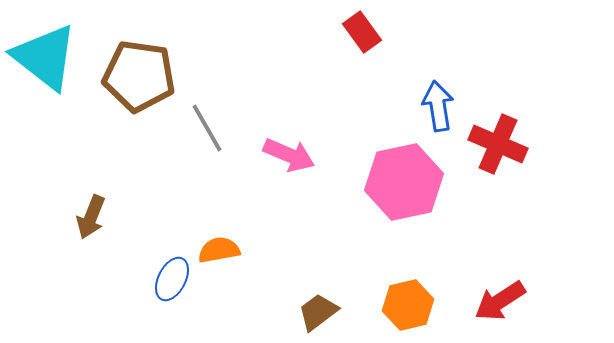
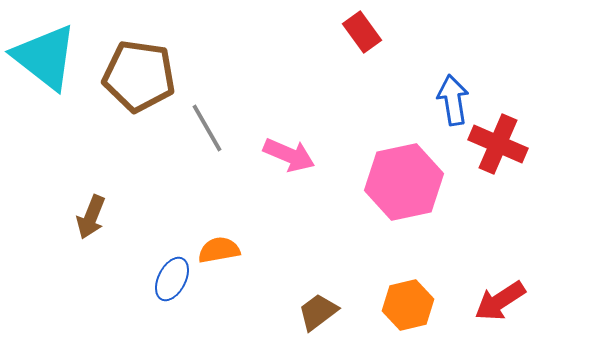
blue arrow: moved 15 px right, 6 px up
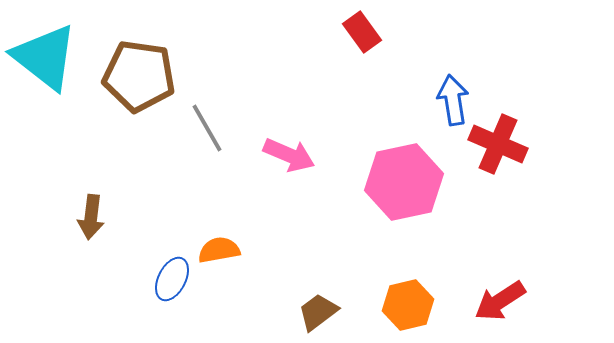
brown arrow: rotated 15 degrees counterclockwise
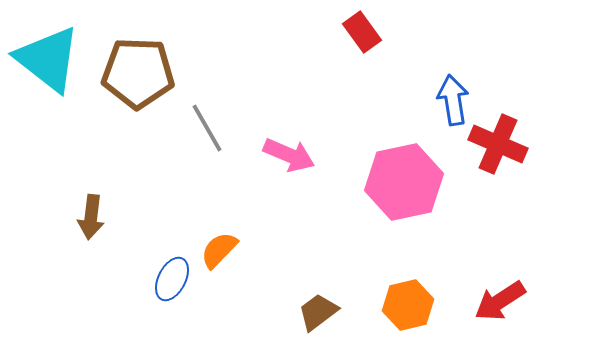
cyan triangle: moved 3 px right, 2 px down
brown pentagon: moved 1 px left, 3 px up; rotated 6 degrees counterclockwise
orange semicircle: rotated 36 degrees counterclockwise
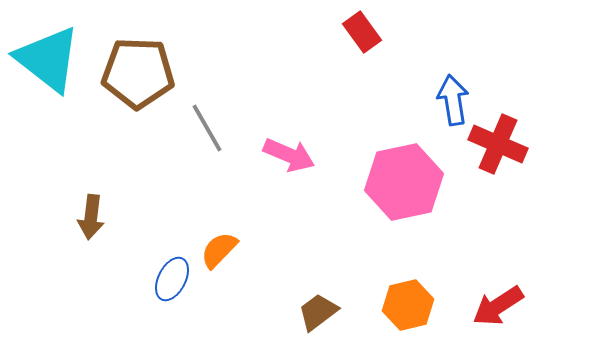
red arrow: moved 2 px left, 5 px down
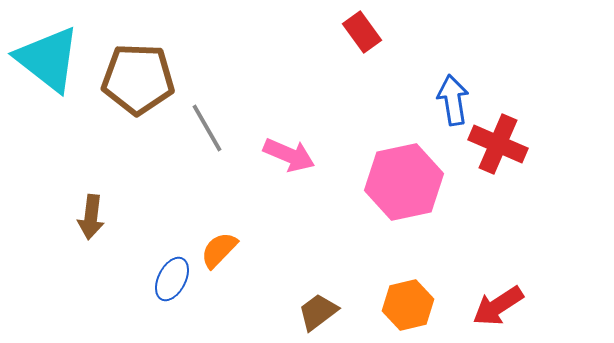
brown pentagon: moved 6 px down
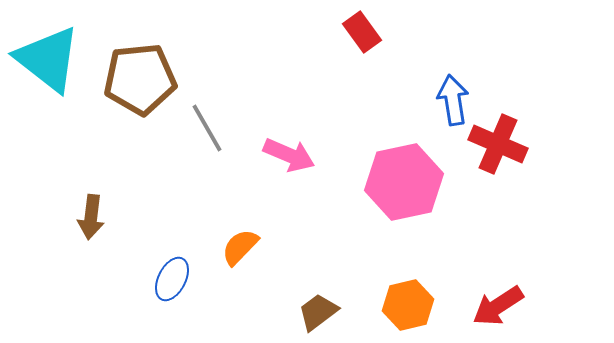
brown pentagon: moved 2 px right; rotated 8 degrees counterclockwise
orange semicircle: moved 21 px right, 3 px up
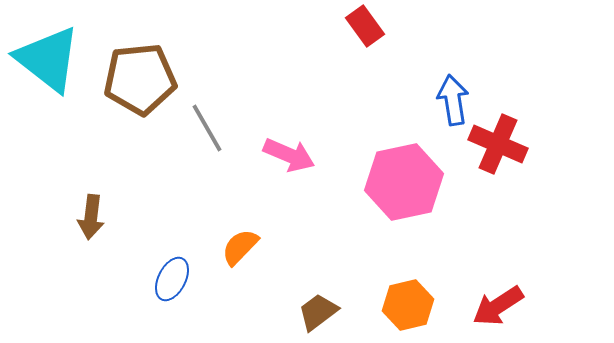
red rectangle: moved 3 px right, 6 px up
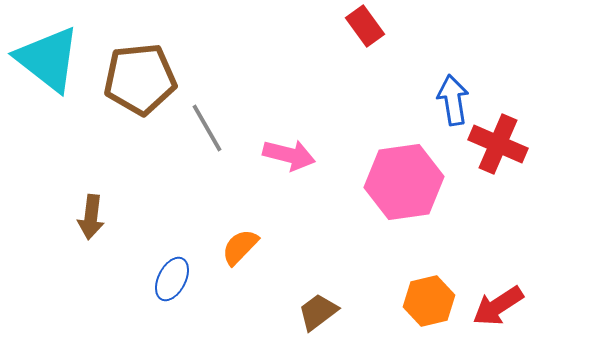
pink arrow: rotated 9 degrees counterclockwise
pink hexagon: rotated 4 degrees clockwise
orange hexagon: moved 21 px right, 4 px up
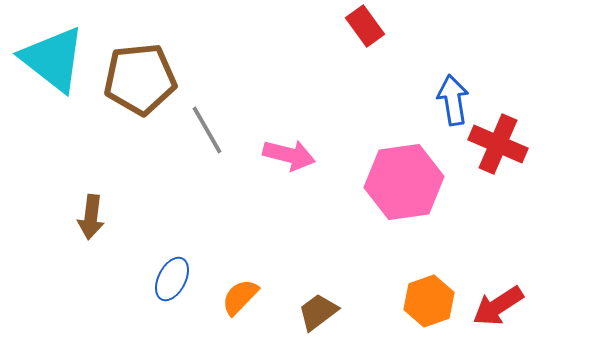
cyan triangle: moved 5 px right
gray line: moved 2 px down
orange semicircle: moved 50 px down
orange hexagon: rotated 6 degrees counterclockwise
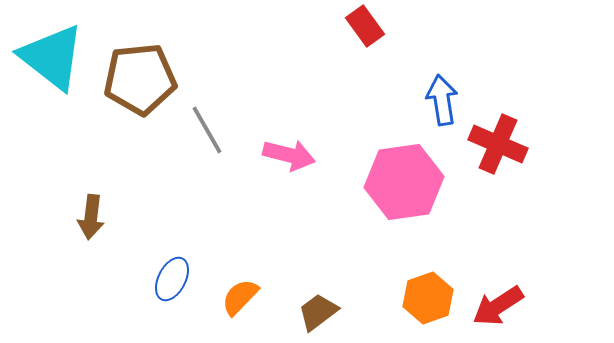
cyan triangle: moved 1 px left, 2 px up
blue arrow: moved 11 px left
orange hexagon: moved 1 px left, 3 px up
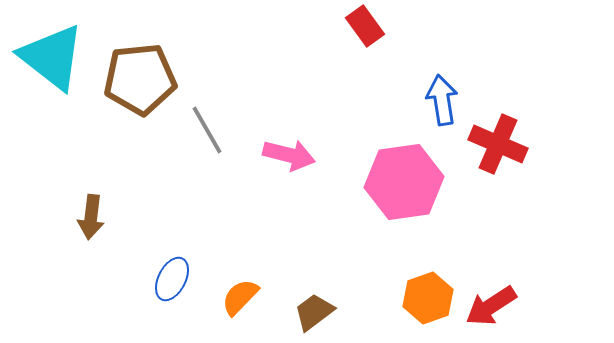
red arrow: moved 7 px left
brown trapezoid: moved 4 px left
